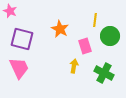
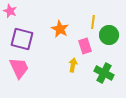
yellow line: moved 2 px left, 2 px down
green circle: moved 1 px left, 1 px up
yellow arrow: moved 1 px left, 1 px up
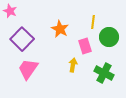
green circle: moved 2 px down
purple square: rotated 30 degrees clockwise
pink trapezoid: moved 9 px right, 1 px down; rotated 120 degrees counterclockwise
